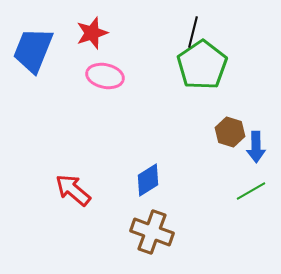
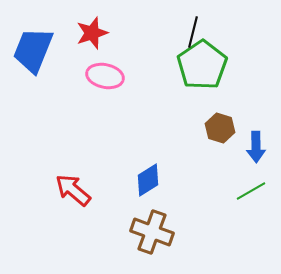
brown hexagon: moved 10 px left, 4 px up
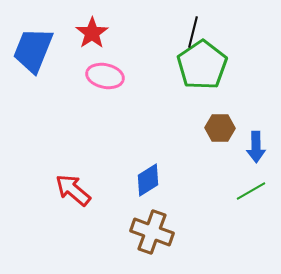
red star: rotated 16 degrees counterclockwise
brown hexagon: rotated 16 degrees counterclockwise
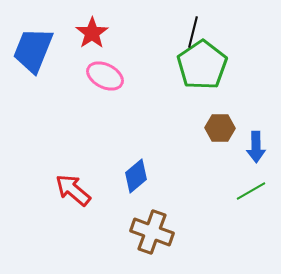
pink ellipse: rotated 15 degrees clockwise
blue diamond: moved 12 px left, 4 px up; rotated 8 degrees counterclockwise
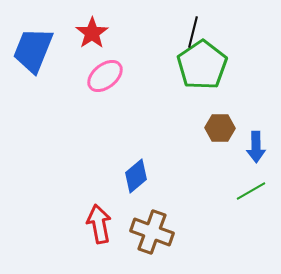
pink ellipse: rotated 66 degrees counterclockwise
red arrow: moved 26 px right, 34 px down; rotated 39 degrees clockwise
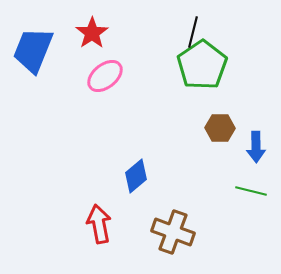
green line: rotated 44 degrees clockwise
brown cross: moved 21 px right
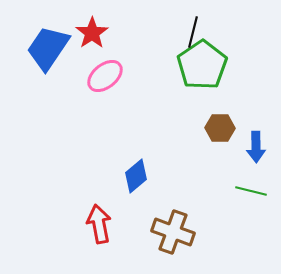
blue trapezoid: moved 15 px right, 2 px up; rotated 12 degrees clockwise
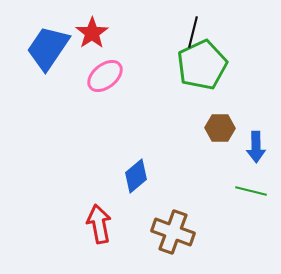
green pentagon: rotated 9 degrees clockwise
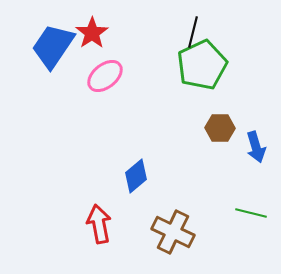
blue trapezoid: moved 5 px right, 2 px up
blue arrow: rotated 16 degrees counterclockwise
green line: moved 22 px down
brown cross: rotated 6 degrees clockwise
